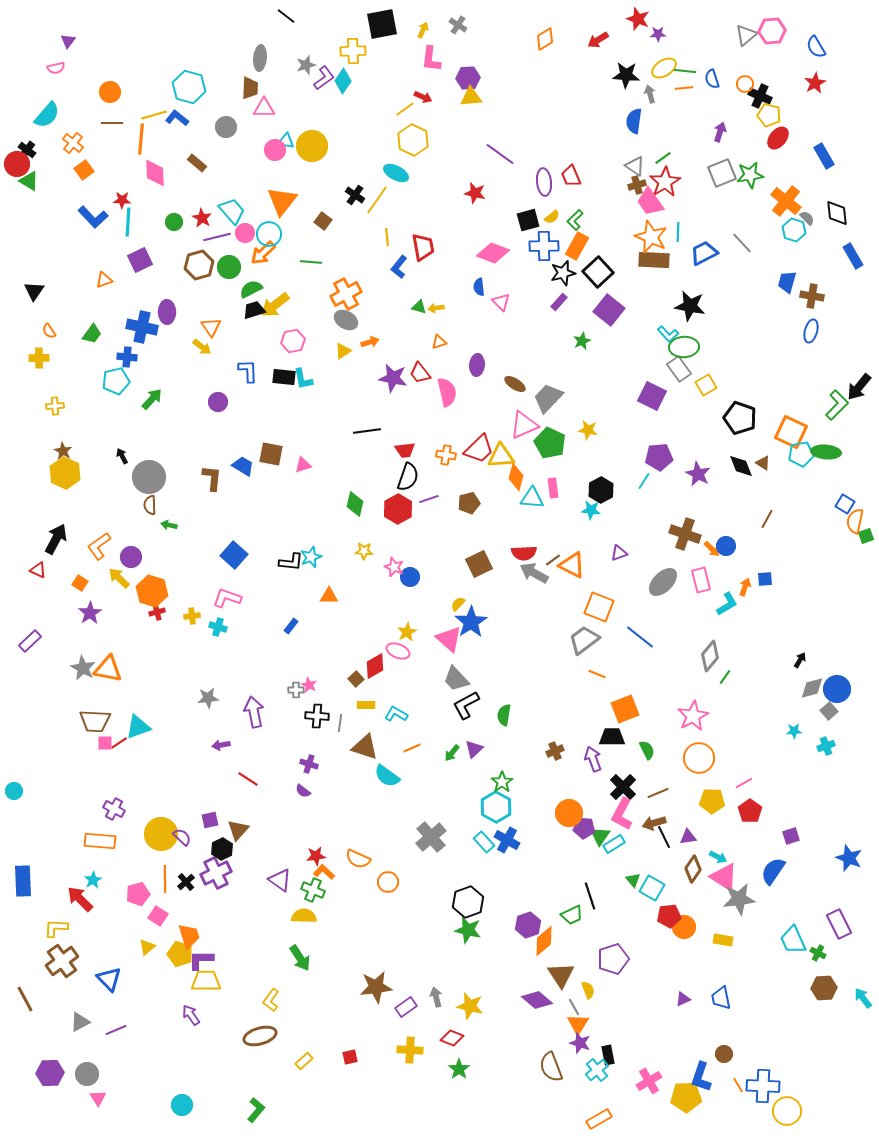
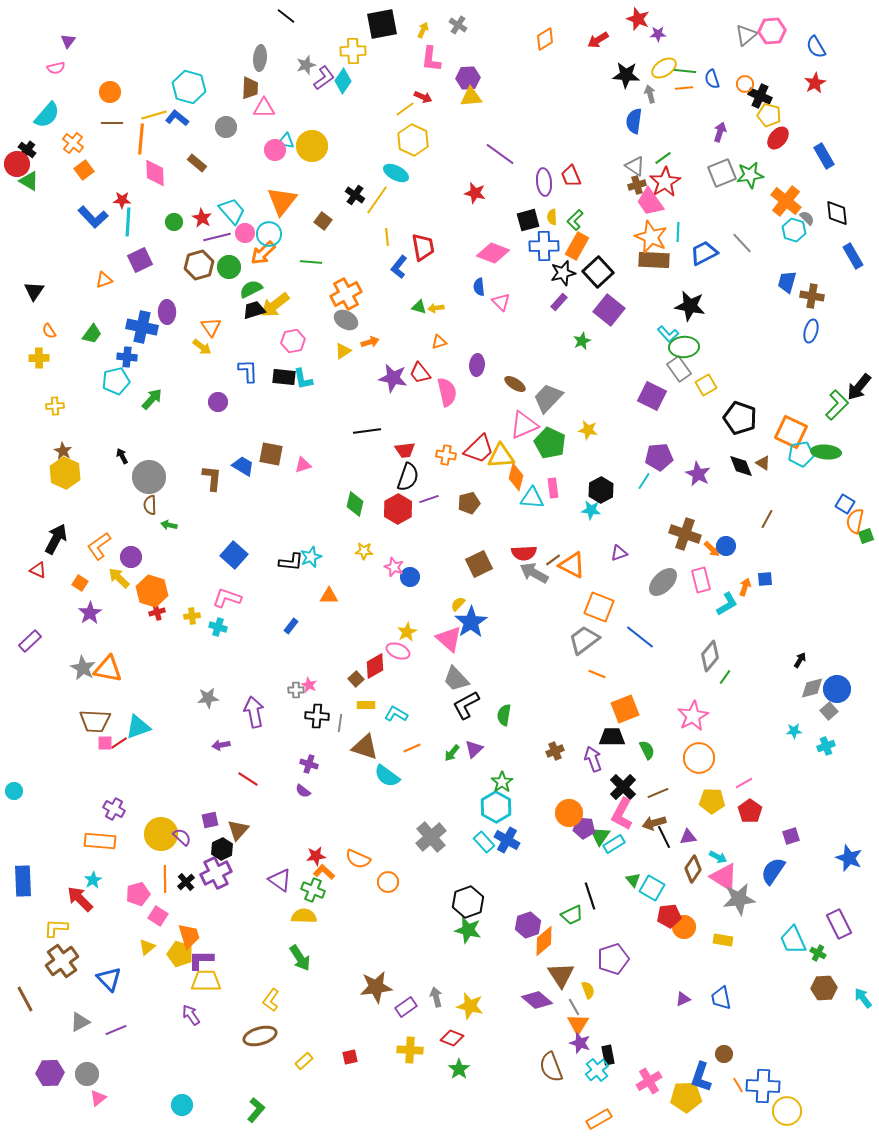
yellow semicircle at (552, 217): rotated 126 degrees clockwise
pink triangle at (98, 1098): rotated 24 degrees clockwise
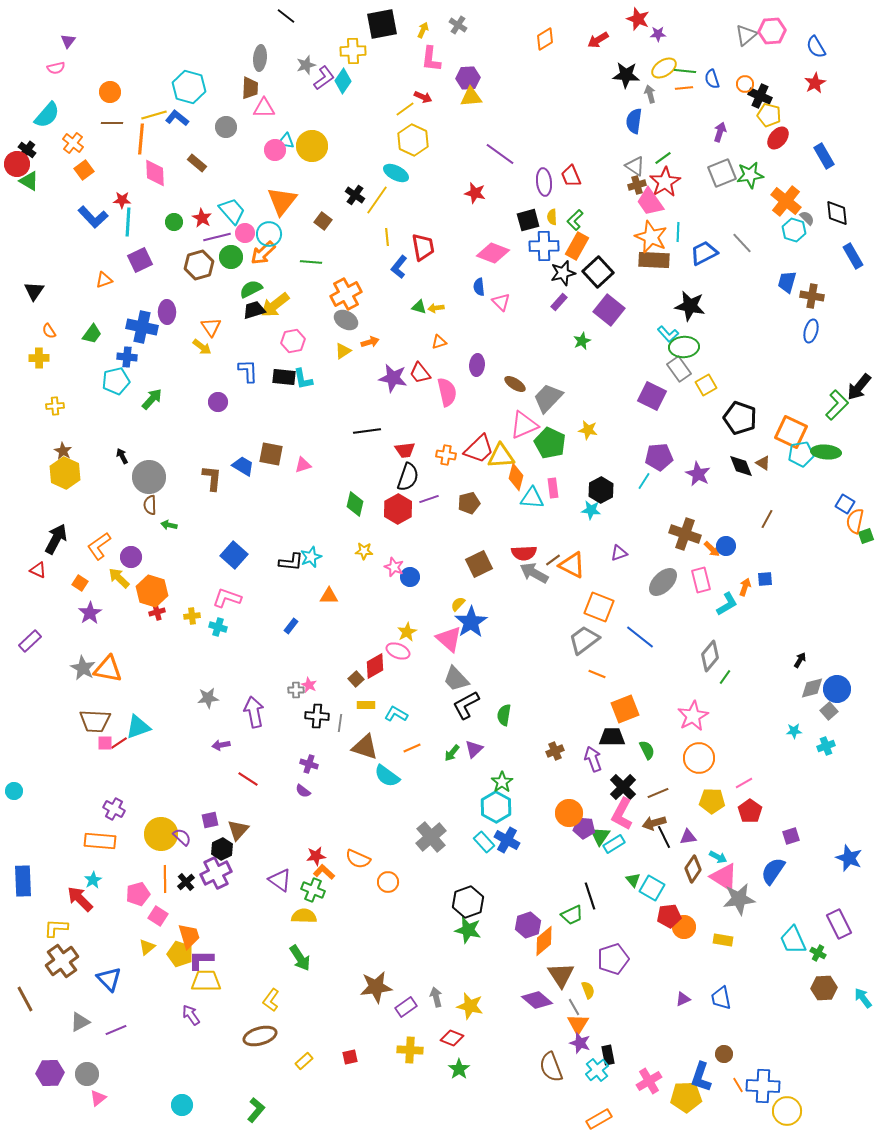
green circle at (229, 267): moved 2 px right, 10 px up
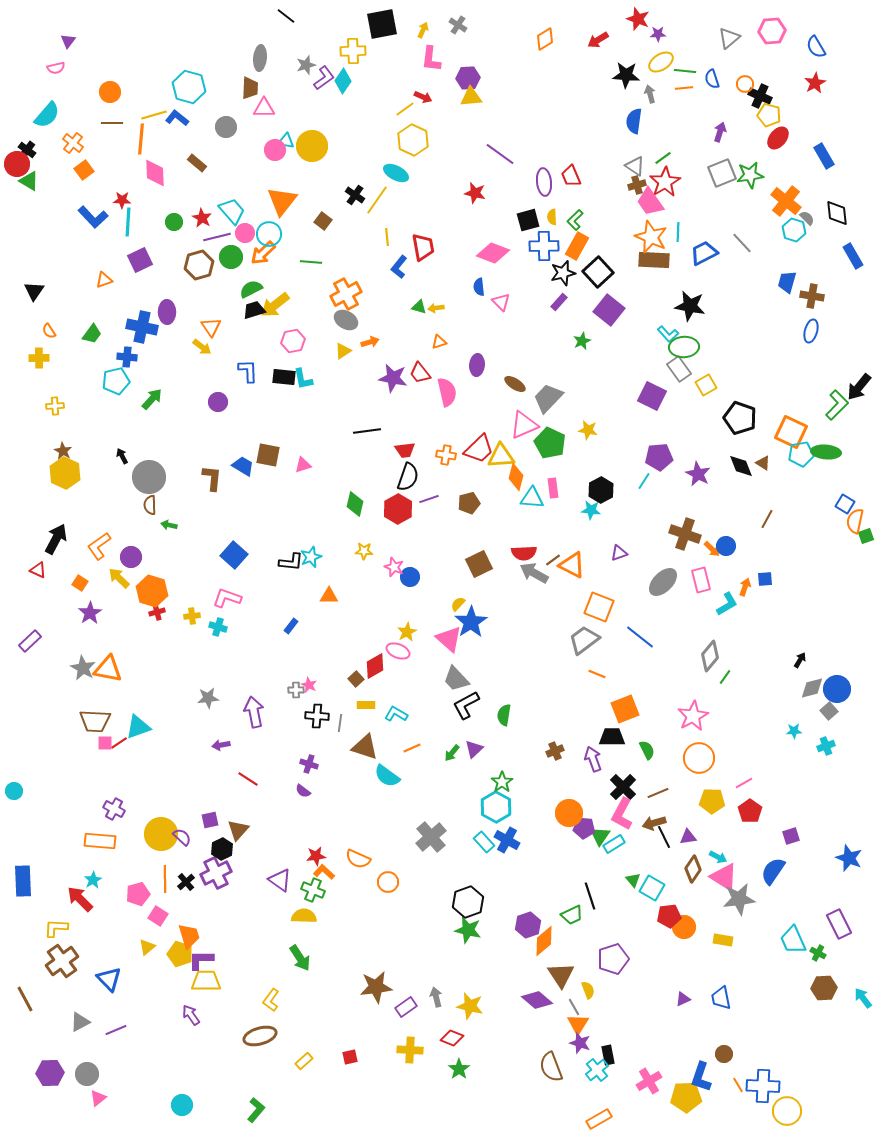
gray triangle at (746, 35): moved 17 px left, 3 px down
yellow ellipse at (664, 68): moved 3 px left, 6 px up
brown square at (271, 454): moved 3 px left, 1 px down
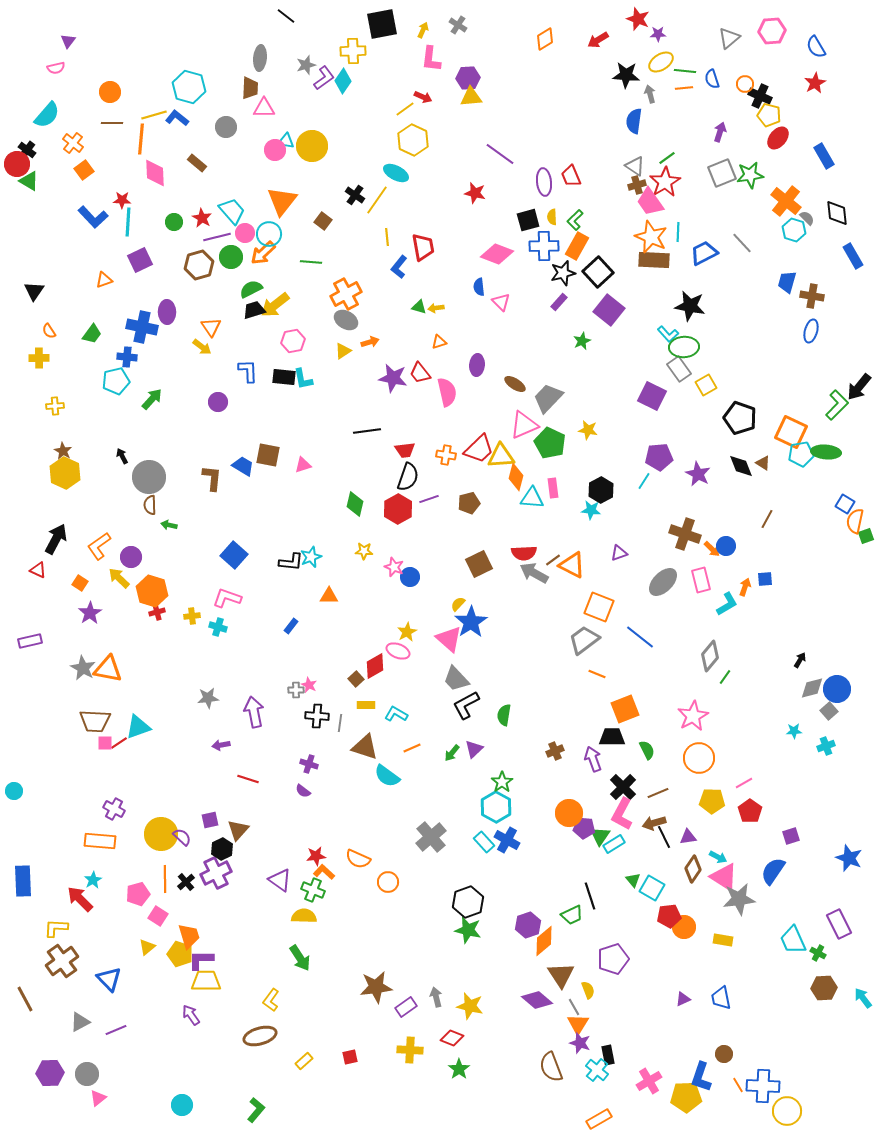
green line at (663, 158): moved 4 px right
pink diamond at (493, 253): moved 4 px right, 1 px down
purple rectangle at (30, 641): rotated 30 degrees clockwise
red line at (248, 779): rotated 15 degrees counterclockwise
cyan cross at (597, 1070): rotated 10 degrees counterclockwise
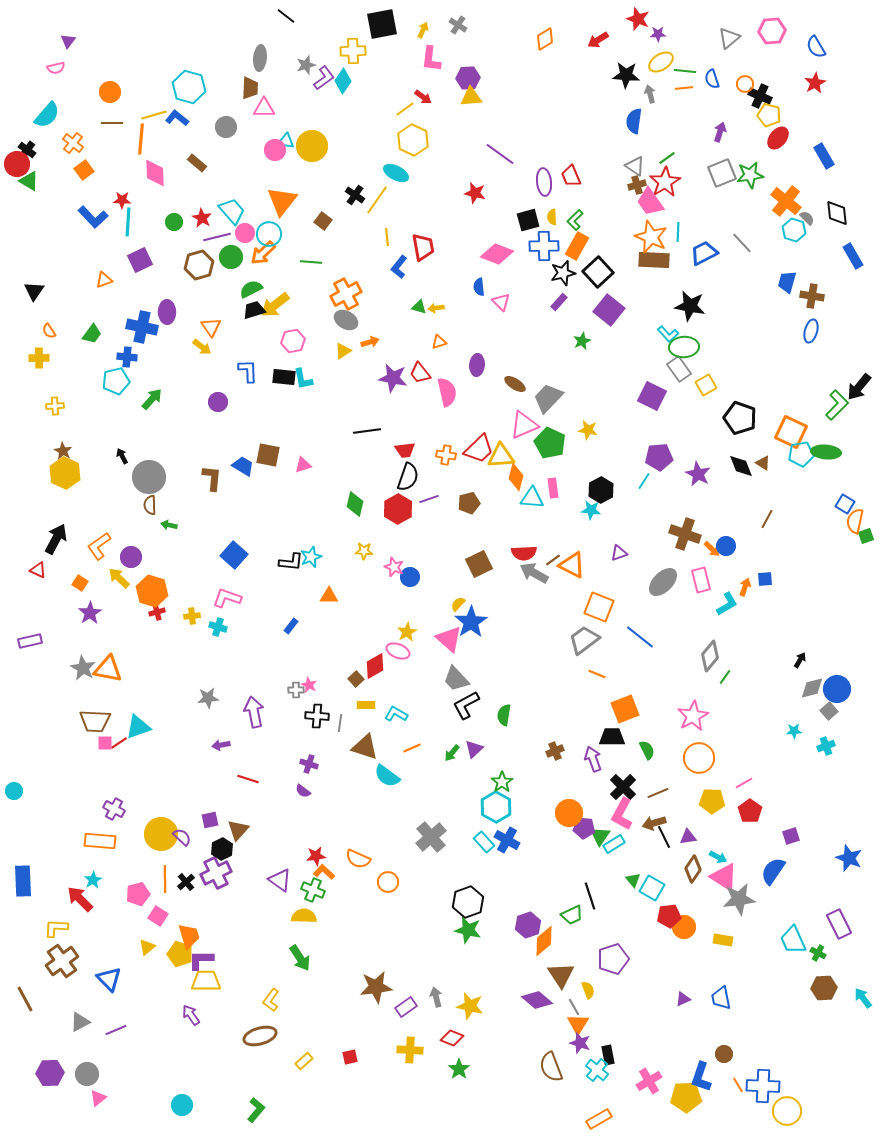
red arrow at (423, 97): rotated 12 degrees clockwise
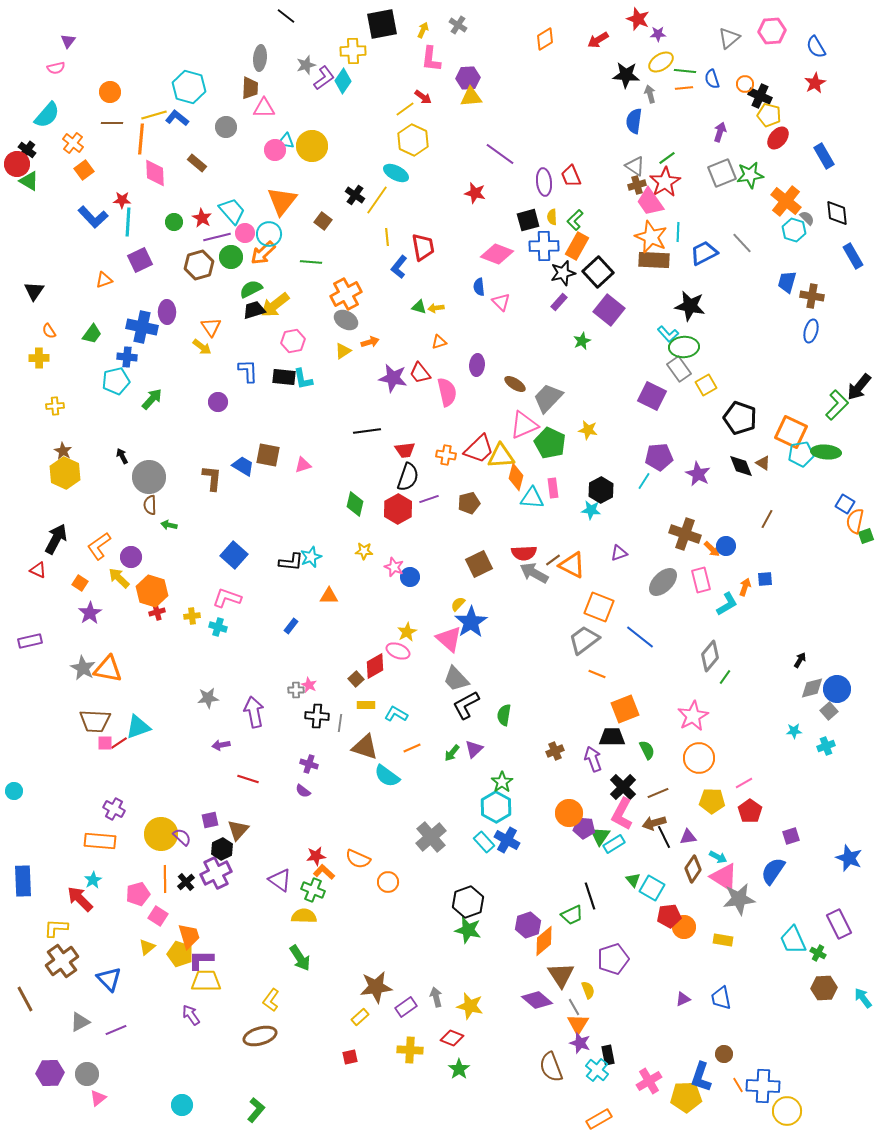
yellow rectangle at (304, 1061): moved 56 px right, 44 px up
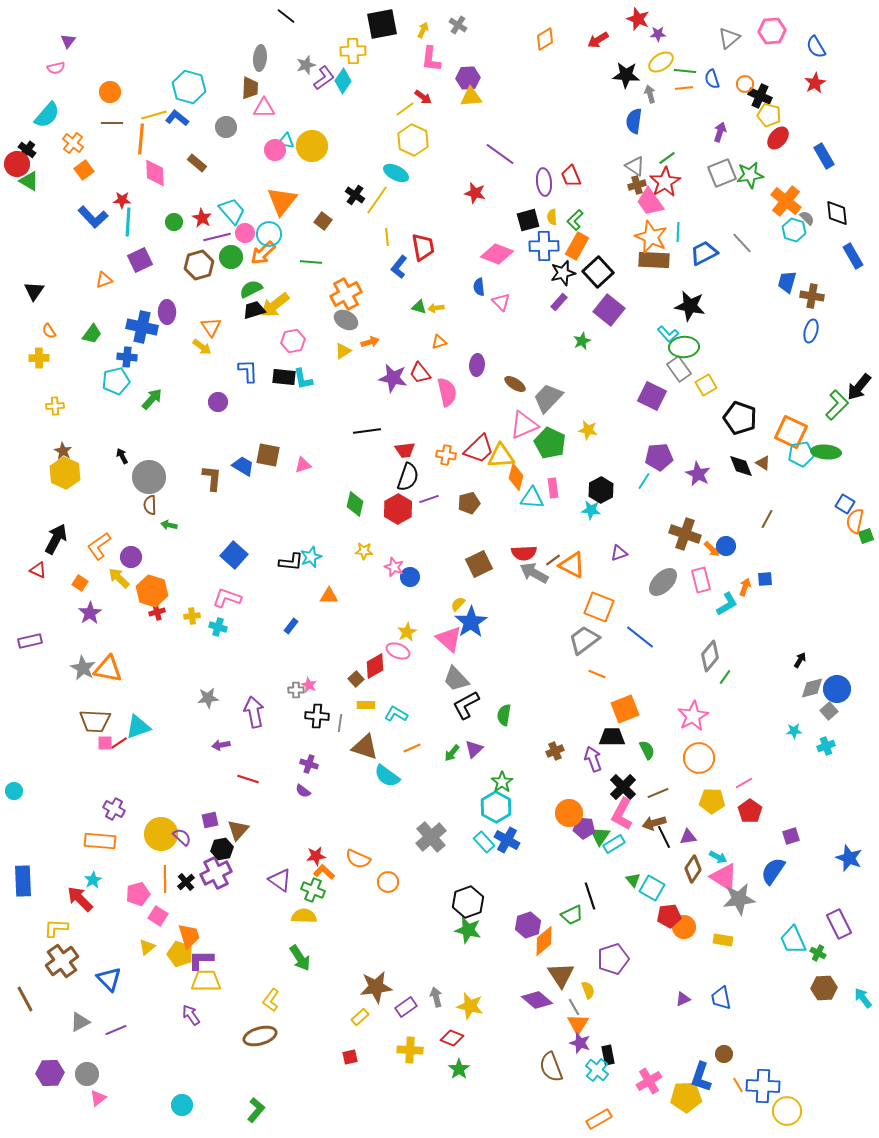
black hexagon at (222, 849): rotated 15 degrees clockwise
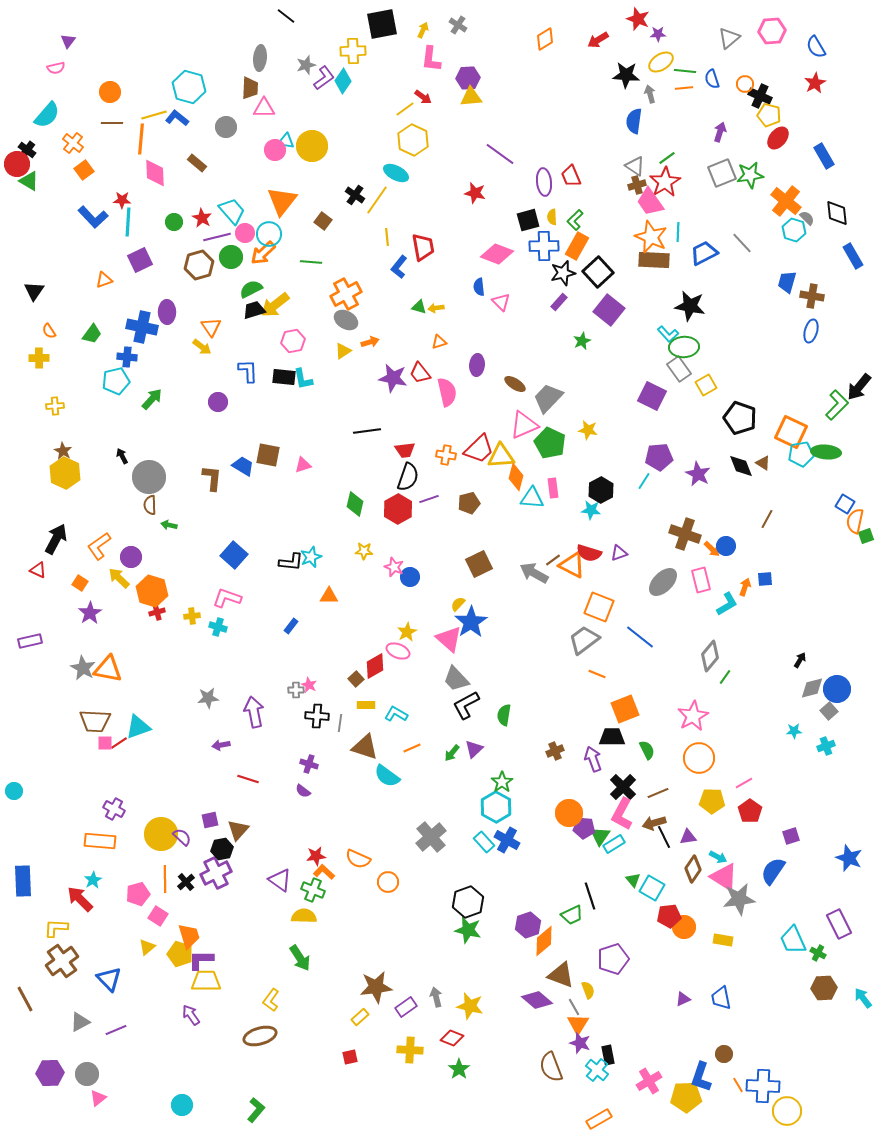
red semicircle at (524, 553): moved 65 px right; rotated 20 degrees clockwise
brown triangle at (561, 975): rotated 36 degrees counterclockwise
